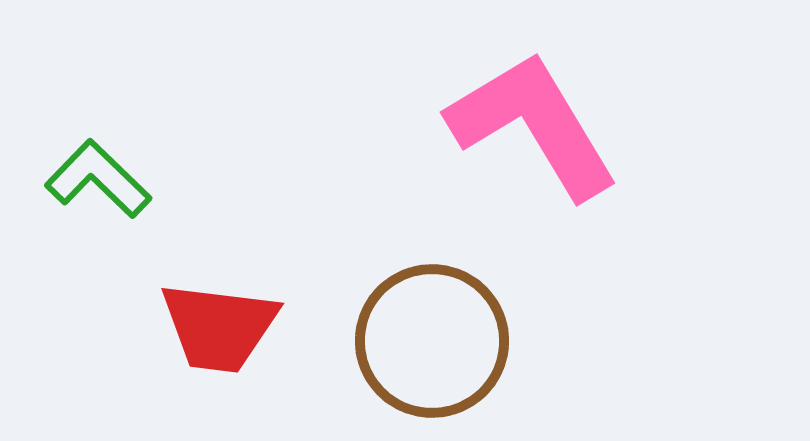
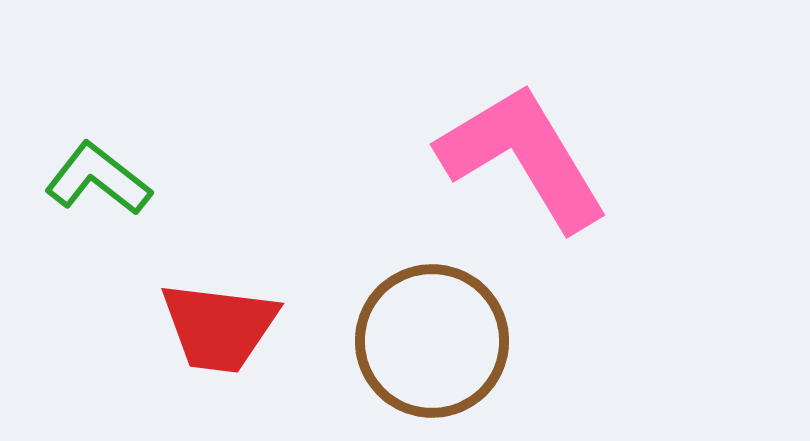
pink L-shape: moved 10 px left, 32 px down
green L-shape: rotated 6 degrees counterclockwise
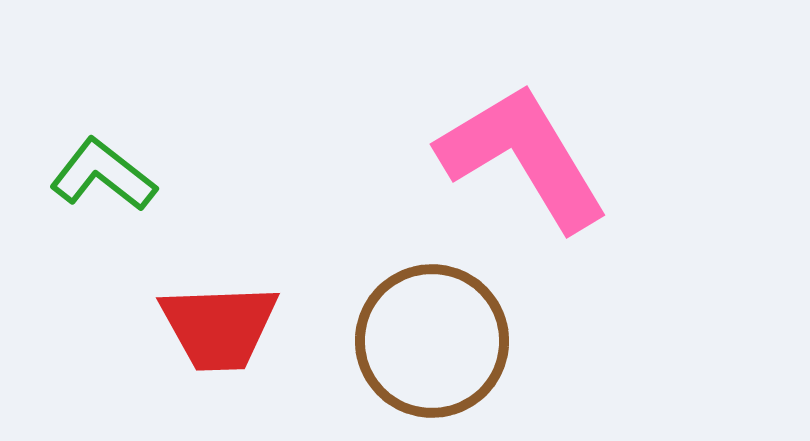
green L-shape: moved 5 px right, 4 px up
red trapezoid: rotated 9 degrees counterclockwise
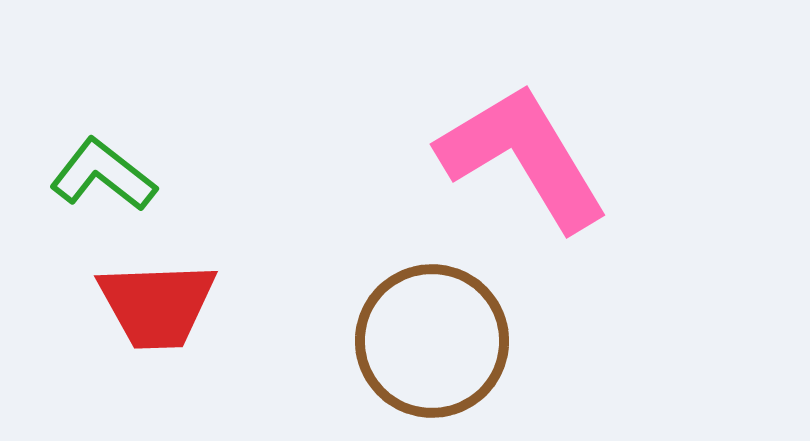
red trapezoid: moved 62 px left, 22 px up
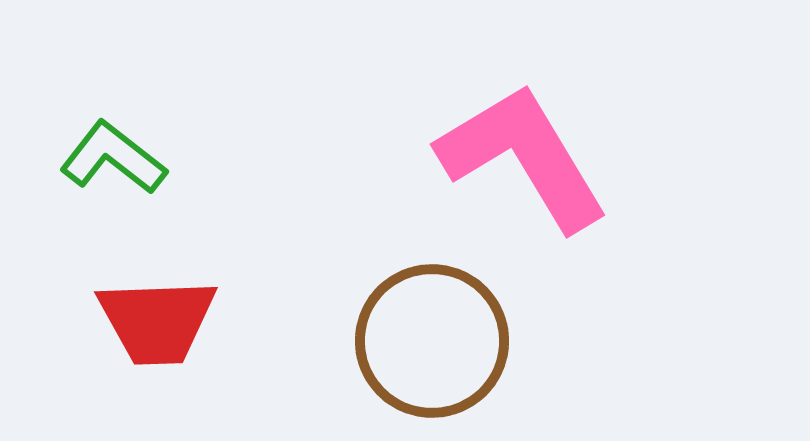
green L-shape: moved 10 px right, 17 px up
red trapezoid: moved 16 px down
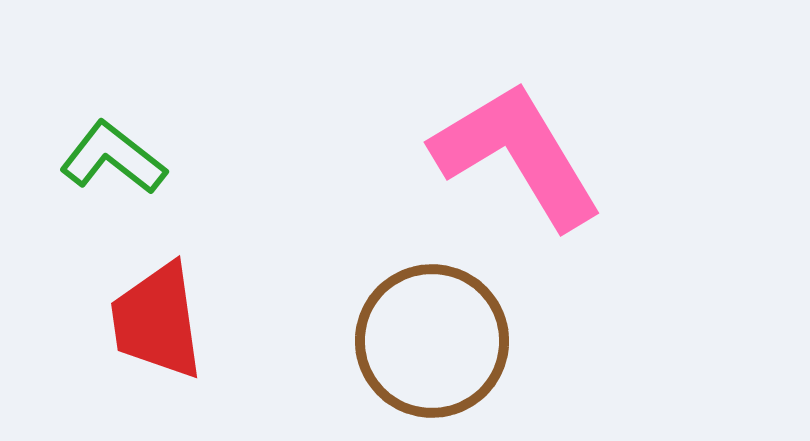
pink L-shape: moved 6 px left, 2 px up
red trapezoid: rotated 84 degrees clockwise
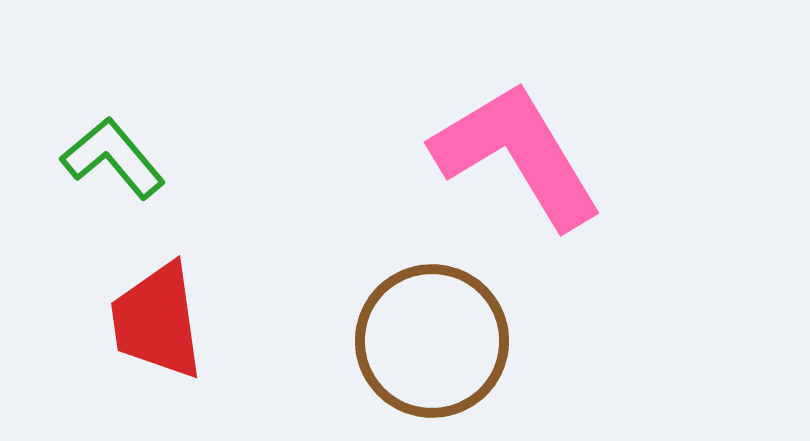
green L-shape: rotated 12 degrees clockwise
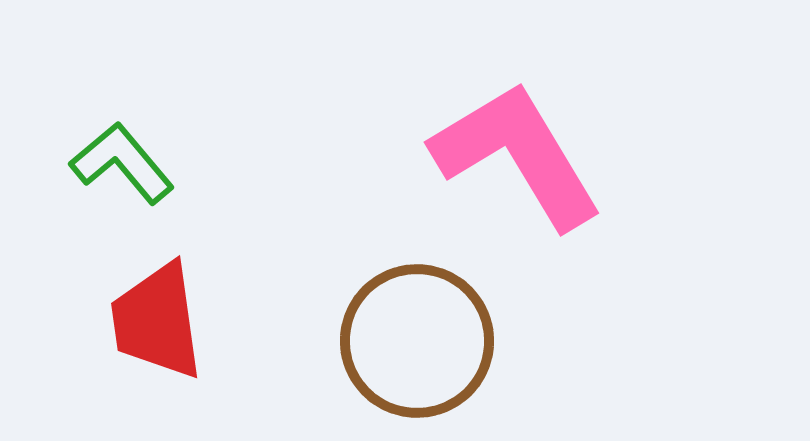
green L-shape: moved 9 px right, 5 px down
brown circle: moved 15 px left
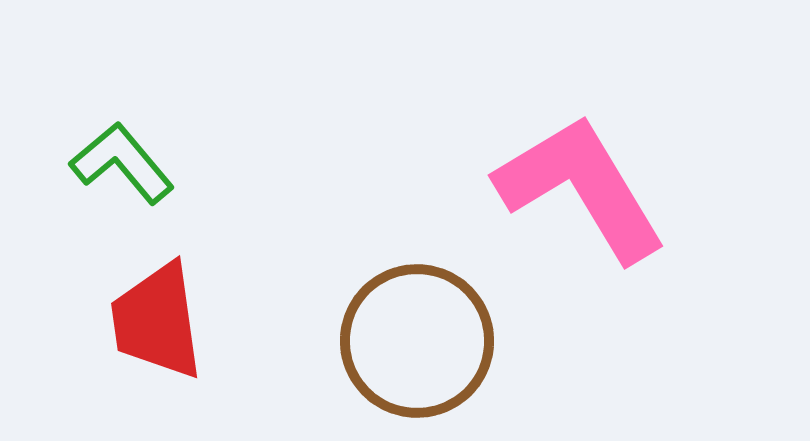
pink L-shape: moved 64 px right, 33 px down
